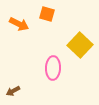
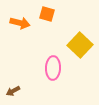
orange arrow: moved 1 px right, 1 px up; rotated 12 degrees counterclockwise
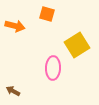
orange arrow: moved 5 px left, 3 px down
yellow square: moved 3 px left; rotated 15 degrees clockwise
brown arrow: rotated 56 degrees clockwise
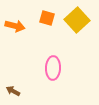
orange square: moved 4 px down
yellow square: moved 25 px up; rotated 10 degrees counterclockwise
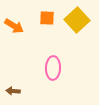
orange square: rotated 14 degrees counterclockwise
orange arrow: moved 1 px left; rotated 18 degrees clockwise
brown arrow: rotated 24 degrees counterclockwise
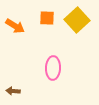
orange arrow: moved 1 px right
